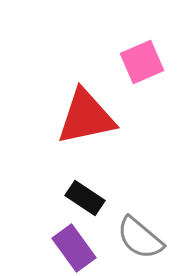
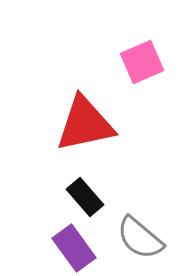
red triangle: moved 1 px left, 7 px down
black rectangle: moved 1 px up; rotated 15 degrees clockwise
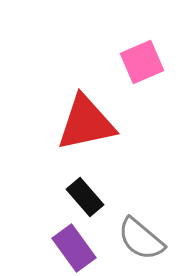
red triangle: moved 1 px right, 1 px up
gray semicircle: moved 1 px right, 1 px down
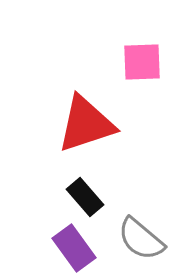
pink square: rotated 21 degrees clockwise
red triangle: moved 1 px down; rotated 6 degrees counterclockwise
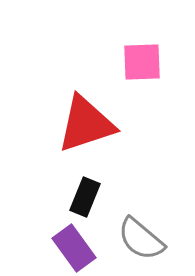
black rectangle: rotated 63 degrees clockwise
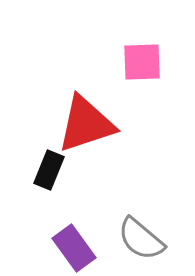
black rectangle: moved 36 px left, 27 px up
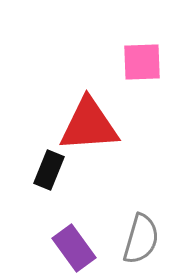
red triangle: moved 3 px right, 1 px down; rotated 14 degrees clockwise
gray semicircle: rotated 114 degrees counterclockwise
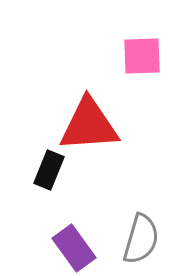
pink square: moved 6 px up
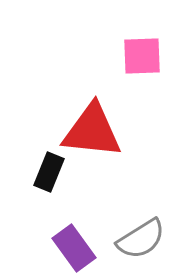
red triangle: moved 3 px right, 6 px down; rotated 10 degrees clockwise
black rectangle: moved 2 px down
gray semicircle: rotated 42 degrees clockwise
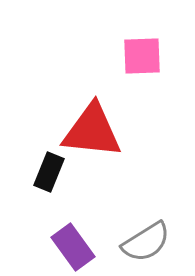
gray semicircle: moved 5 px right, 3 px down
purple rectangle: moved 1 px left, 1 px up
